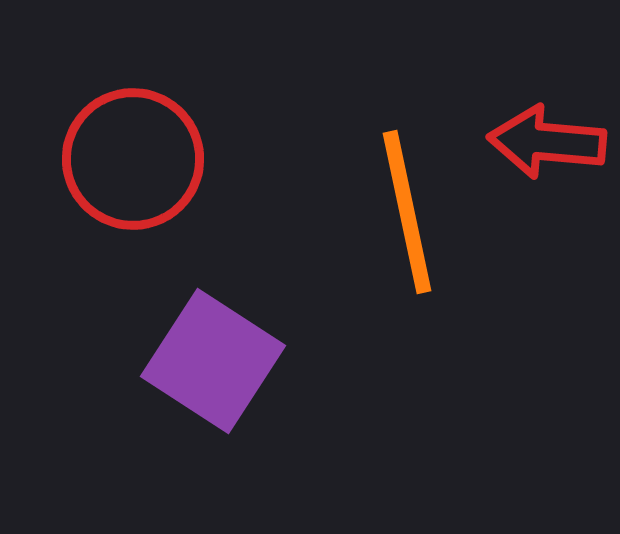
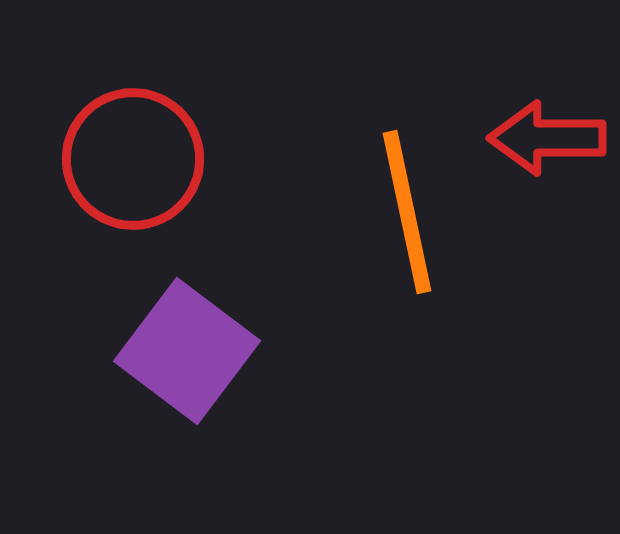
red arrow: moved 4 px up; rotated 5 degrees counterclockwise
purple square: moved 26 px left, 10 px up; rotated 4 degrees clockwise
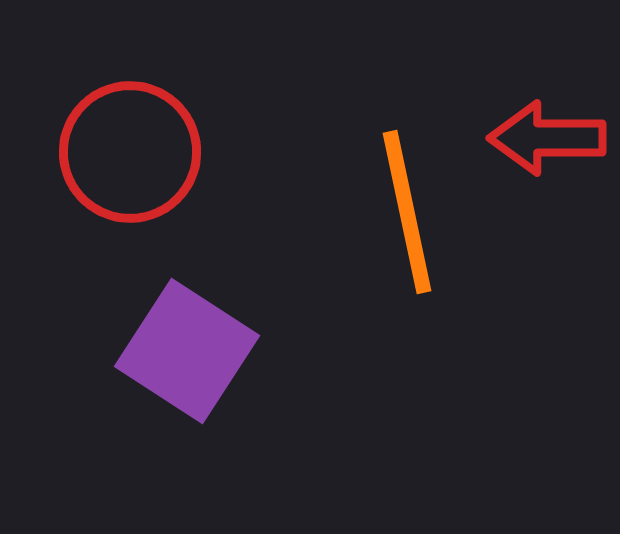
red circle: moved 3 px left, 7 px up
purple square: rotated 4 degrees counterclockwise
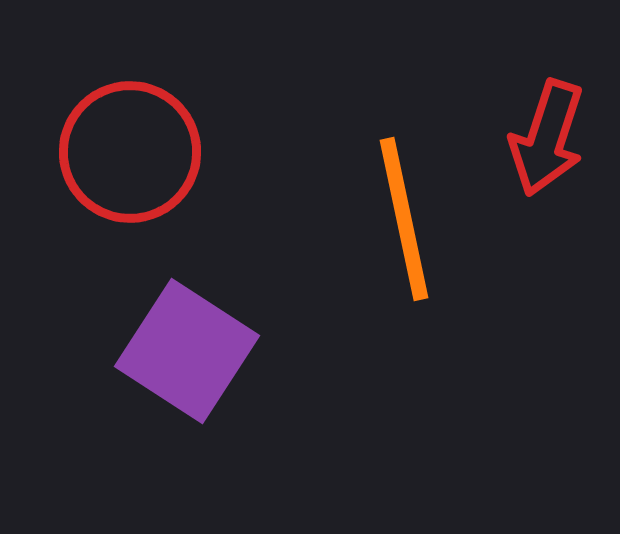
red arrow: rotated 72 degrees counterclockwise
orange line: moved 3 px left, 7 px down
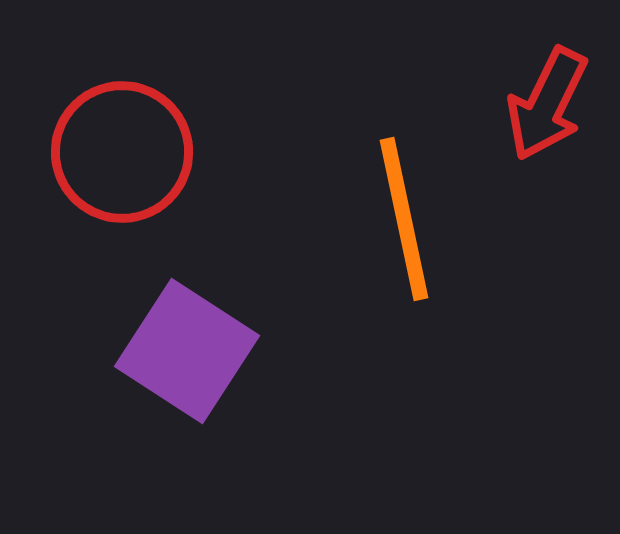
red arrow: moved 34 px up; rotated 8 degrees clockwise
red circle: moved 8 px left
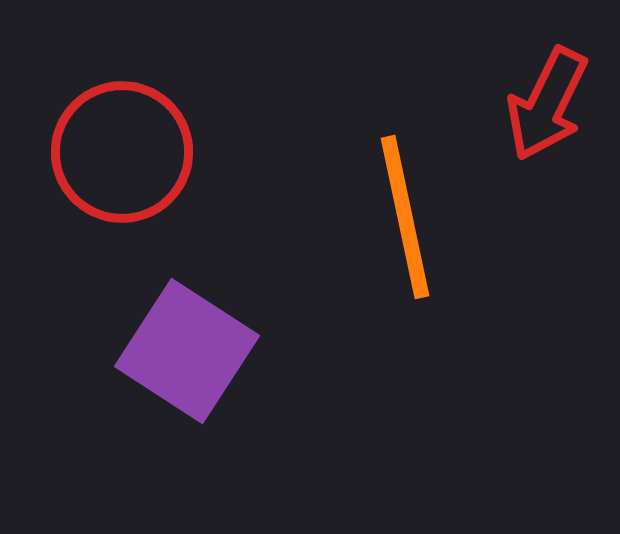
orange line: moved 1 px right, 2 px up
